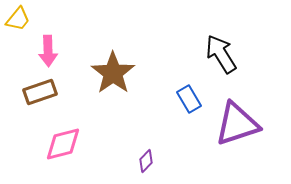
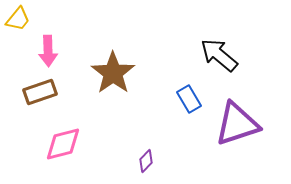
black arrow: moved 2 px left, 1 px down; rotated 18 degrees counterclockwise
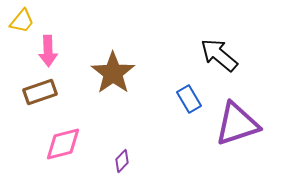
yellow trapezoid: moved 4 px right, 2 px down
purple diamond: moved 24 px left
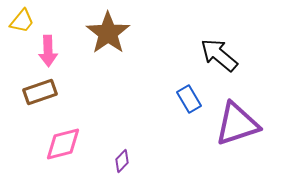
brown star: moved 5 px left, 40 px up
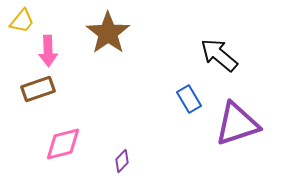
brown rectangle: moved 2 px left, 3 px up
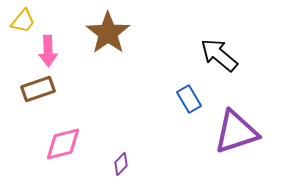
yellow trapezoid: moved 1 px right
purple triangle: moved 1 px left, 8 px down
purple diamond: moved 1 px left, 3 px down
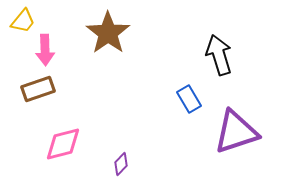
pink arrow: moved 3 px left, 1 px up
black arrow: rotated 33 degrees clockwise
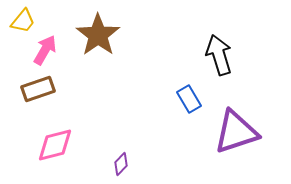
brown star: moved 10 px left, 2 px down
pink arrow: rotated 148 degrees counterclockwise
pink diamond: moved 8 px left, 1 px down
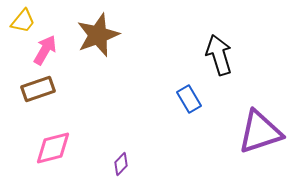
brown star: rotated 15 degrees clockwise
purple triangle: moved 24 px right
pink diamond: moved 2 px left, 3 px down
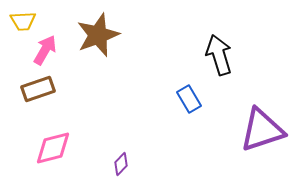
yellow trapezoid: rotated 48 degrees clockwise
purple triangle: moved 2 px right, 2 px up
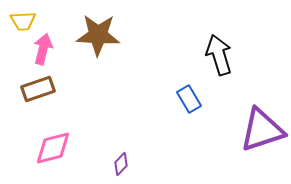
brown star: rotated 24 degrees clockwise
pink arrow: moved 2 px left, 1 px up; rotated 16 degrees counterclockwise
